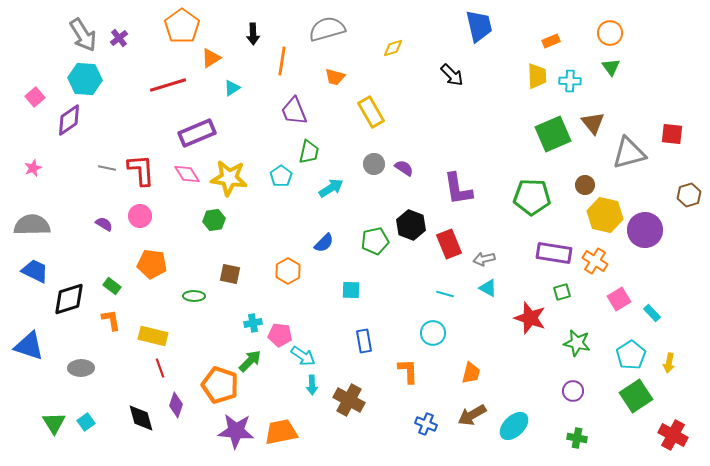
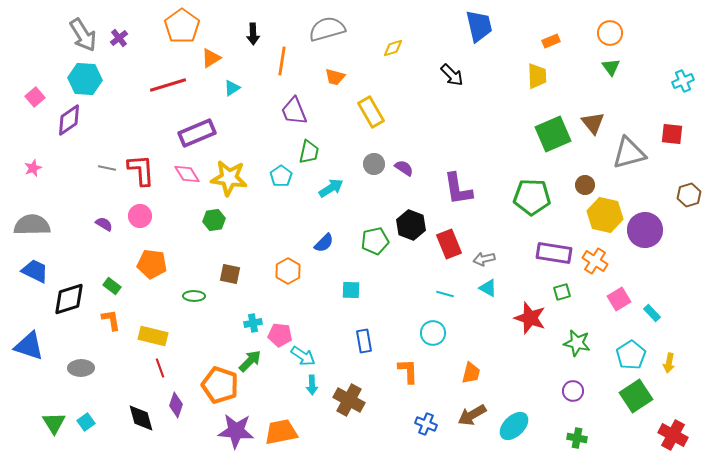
cyan cross at (570, 81): moved 113 px right; rotated 25 degrees counterclockwise
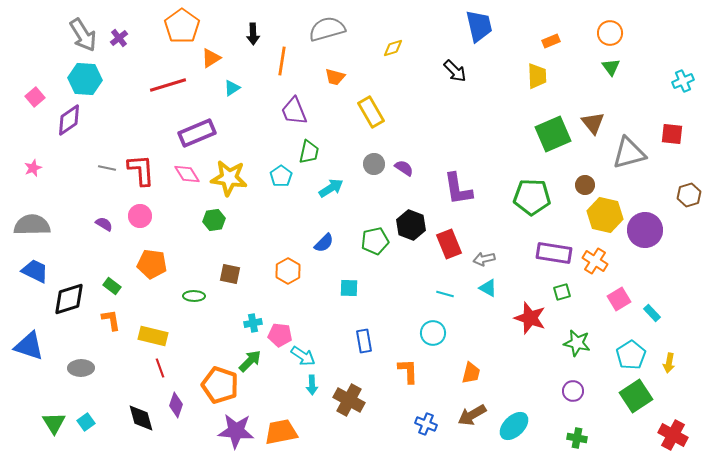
black arrow at (452, 75): moved 3 px right, 4 px up
cyan square at (351, 290): moved 2 px left, 2 px up
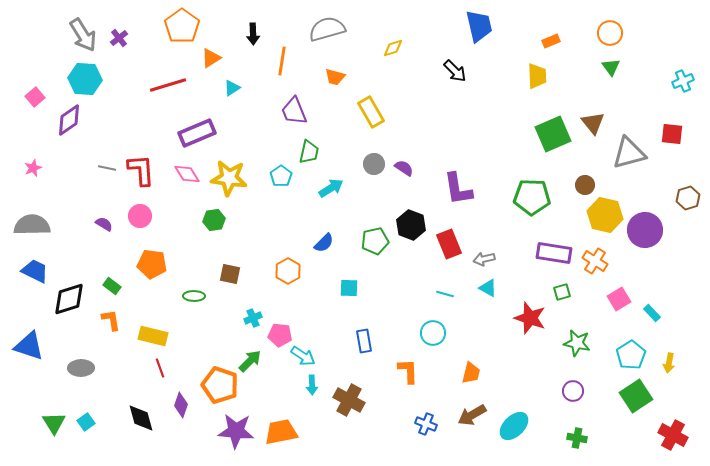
brown hexagon at (689, 195): moved 1 px left, 3 px down
cyan cross at (253, 323): moved 5 px up; rotated 12 degrees counterclockwise
purple diamond at (176, 405): moved 5 px right
